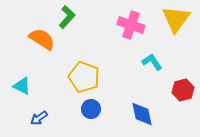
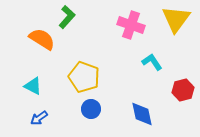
cyan triangle: moved 11 px right
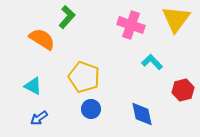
cyan L-shape: rotated 10 degrees counterclockwise
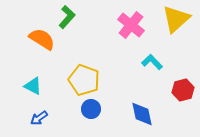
yellow triangle: rotated 12 degrees clockwise
pink cross: rotated 20 degrees clockwise
yellow pentagon: moved 3 px down
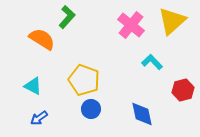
yellow triangle: moved 4 px left, 2 px down
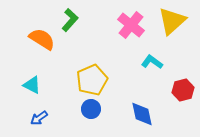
green L-shape: moved 3 px right, 3 px down
cyan L-shape: rotated 10 degrees counterclockwise
yellow pentagon: moved 8 px right; rotated 28 degrees clockwise
cyan triangle: moved 1 px left, 1 px up
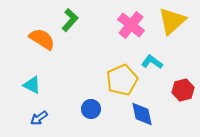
yellow pentagon: moved 30 px right
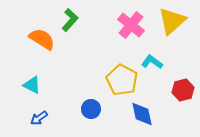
yellow pentagon: rotated 20 degrees counterclockwise
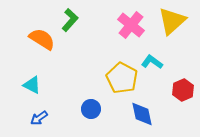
yellow pentagon: moved 2 px up
red hexagon: rotated 10 degrees counterclockwise
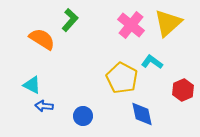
yellow triangle: moved 4 px left, 2 px down
blue circle: moved 8 px left, 7 px down
blue arrow: moved 5 px right, 12 px up; rotated 42 degrees clockwise
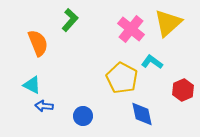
pink cross: moved 4 px down
orange semicircle: moved 4 px left, 4 px down; rotated 36 degrees clockwise
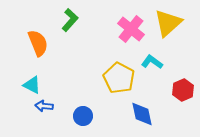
yellow pentagon: moved 3 px left
